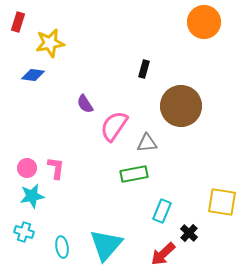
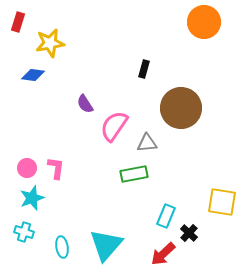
brown circle: moved 2 px down
cyan star: moved 2 px down; rotated 10 degrees counterclockwise
cyan rectangle: moved 4 px right, 5 px down
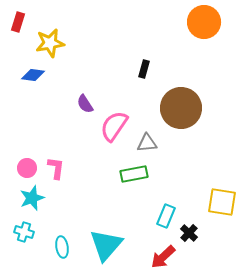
red arrow: moved 3 px down
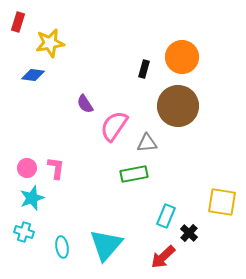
orange circle: moved 22 px left, 35 px down
brown circle: moved 3 px left, 2 px up
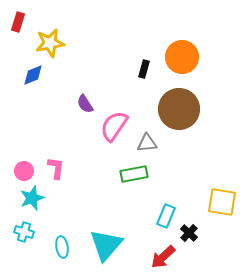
blue diamond: rotated 30 degrees counterclockwise
brown circle: moved 1 px right, 3 px down
pink circle: moved 3 px left, 3 px down
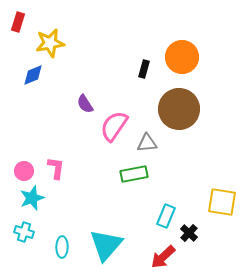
cyan ellipse: rotated 10 degrees clockwise
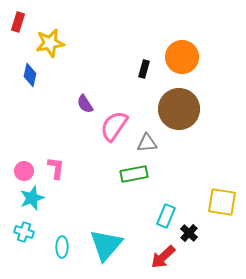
blue diamond: moved 3 px left; rotated 55 degrees counterclockwise
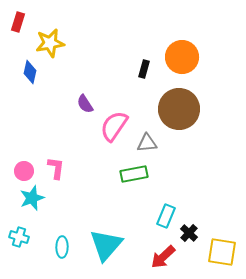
blue diamond: moved 3 px up
yellow square: moved 50 px down
cyan cross: moved 5 px left, 5 px down
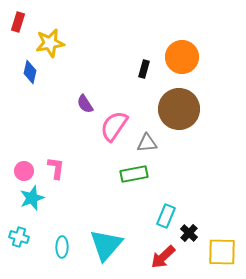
yellow square: rotated 8 degrees counterclockwise
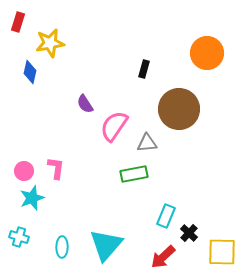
orange circle: moved 25 px right, 4 px up
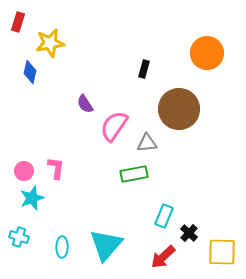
cyan rectangle: moved 2 px left
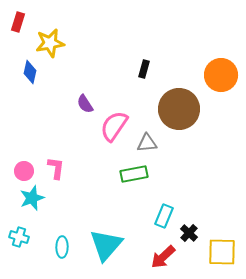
orange circle: moved 14 px right, 22 px down
